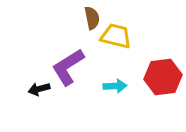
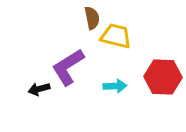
red hexagon: rotated 9 degrees clockwise
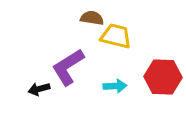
brown semicircle: rotated 70 degrees counterclockwise
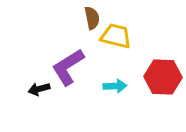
brown semicircle: rotated 70 degrees clockwise
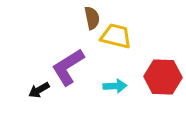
black arrow: moved 1 px down; rotated 15 degrees counterclockwise
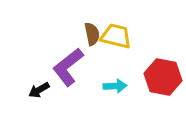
brown semicircle: moved 16 px down
purple L-shape: rotated 6 degrees counterclockwise
red hexagon: rotated 9 degrees clockwise
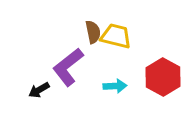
brown semicircle: moved 1 px right, 2 px up
red hexagon: rotated 18 degrees clockwise
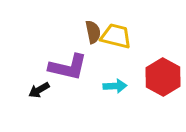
purple L-shape: rotated 129 degrees counterclockwise
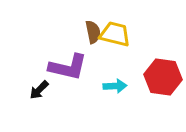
yellow trapezoid: moved 1 px left, 2 px up
red hexagon: rotated 21 degrees counterclockwise
black arrow: rotated 15 degrees counterclockwise
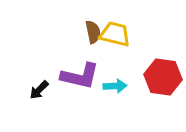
purple L-shape: moved 12 px right, 9 px down
